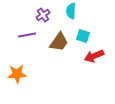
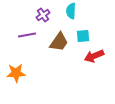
cyan square: rotated 24 degrees counterclockwise
orange star: moved 1 px left, 1 px up
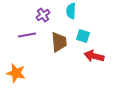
cyan square: rotated 24 degrees clockwise
brown trapezoid: rotated 40 degrees counterclockwise
red arrow: rotated 36 degrees clockwise
orange star: rotated 18 degrees clockwise
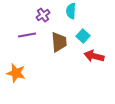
cyan square: rotated 24 degrees clockwise
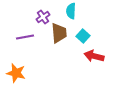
purple cross: moved 2 px down
purple line: moved 2 px left, 2 px down
brown trapezoid: moved 9 px up
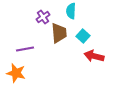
purple line: moved 12 px down
